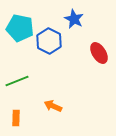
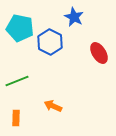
blue star: moved 2 px up
blue hexagon: moved 1 px right, 1 px down
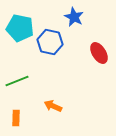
blue hexagon: rotated 15 degrees counterclockwise
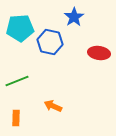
blue star: rotated 12 degrees clockwise
cyan pentagon: rotated 16 degrees counterclockwise
red ellipse: rotated 50 degrees counterclockwise
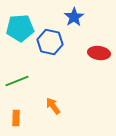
orange arrow: rotated 30 degrees clockwise
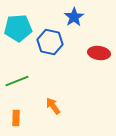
cyan pentagon: moved 2 px left
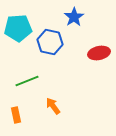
red ellipse: rotated 20 degrees counterclockwise
green line: moved 10 px right
orange rectangle: moved 3 px up; rotated 14 degrees counterclockwise
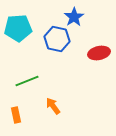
blue hexagon: moved 7 px right, 3 px up
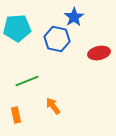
cyan pentagon: moved 1 px left
